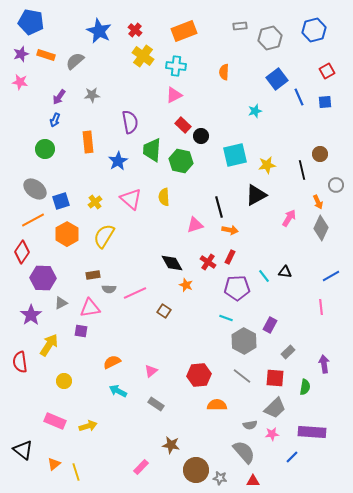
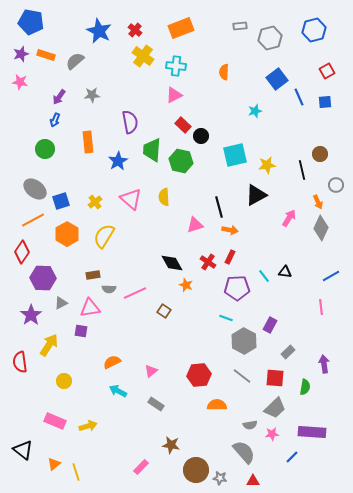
orange rectangle at (184, 31): moved 3 px left, 3 px up
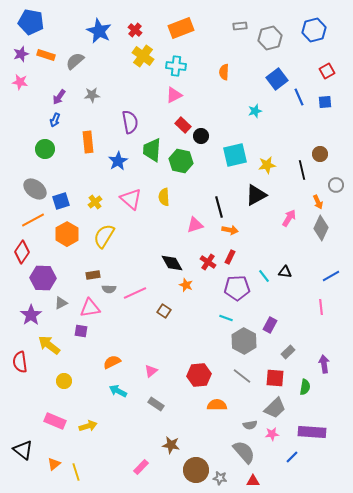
yellow arrow at (49, 345): rotated 85 degrees counterclockwise
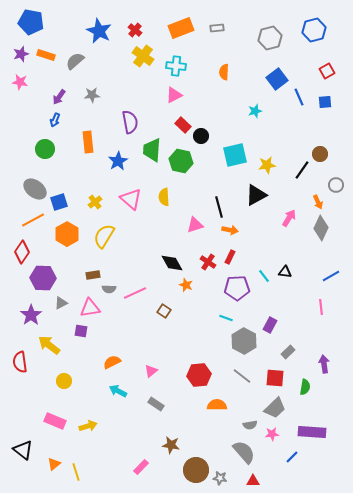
gray rectangle at (240, 26): moved 23 px left, 2 px down
black line at (302, 170): rotated 48 degrees clockwise
blue square at (61, 201): moved 2 px left, 1 px down
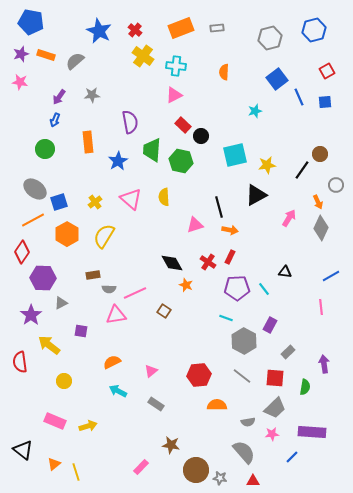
cyan line at (264, 276): moved 13 px down
pink triangle at (90, 308): moved 26 px right, 7 px down
gray semicircle at (250, 425): moved 2 px left, 3 px up
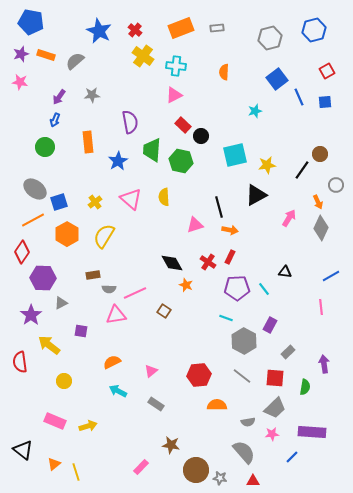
green circle at (45, 149): moved 2 px up
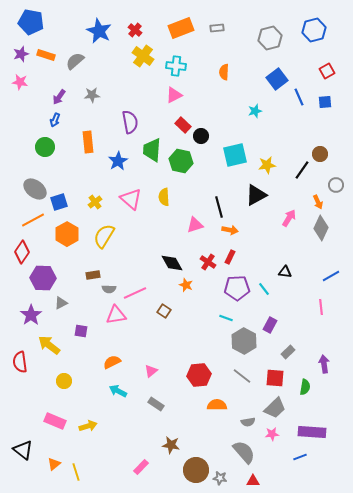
blue line at (292, 457): moved 8 px right; rotated 24 degrees clockwise
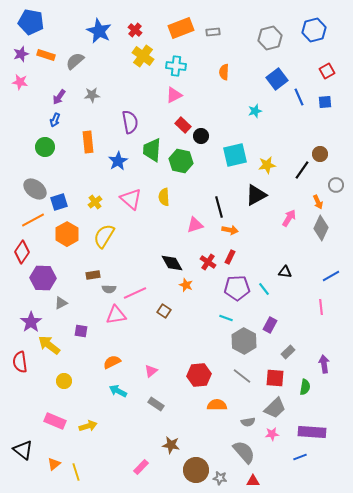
gray rectangle at (217, 28): moved 4 px left, 4 px down
purple star at (31, 315): moved 7 px down
